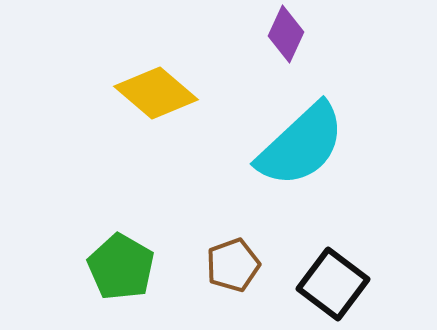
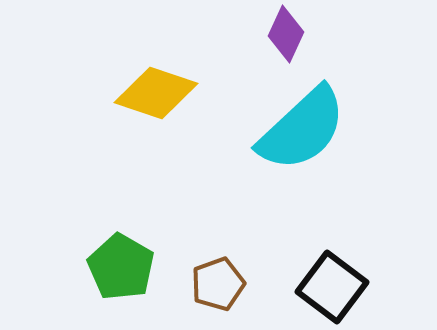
yellow diamond: rotated 22 degrees counterclockwise
cyan semicircle: moved 1 px right, 16 px up
brown pentagon: moved 15 px left, 19 px down
black square: moved 1 px left, 3 px down
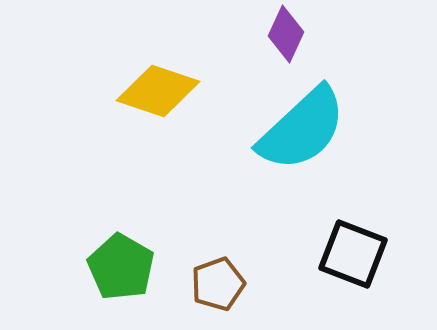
yellow diamond: moved 2 px right, 2 px up
black square: moved 21 px right, 33 px up; rotated 16 degrees counterclockwise
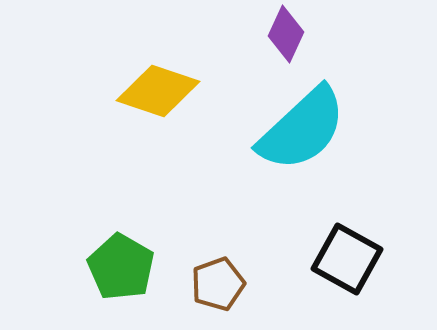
black square: moved 6 px left, 5 px down; rotated 8 degrees clockwise
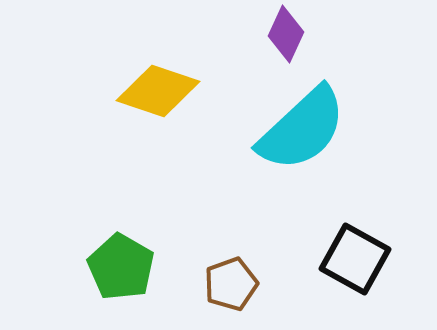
black square: moved 8 px right
brown pentagon: moved 13 px right
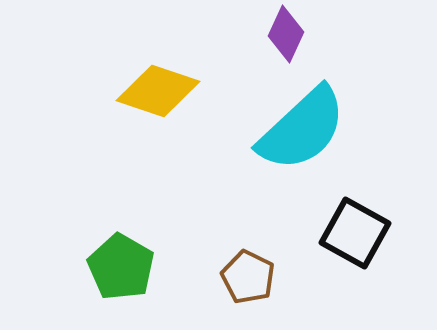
black square: moved 26 px up
brown pentagon: moved 17 px right, 7 px up; rotated 26 degrees counterclockwise
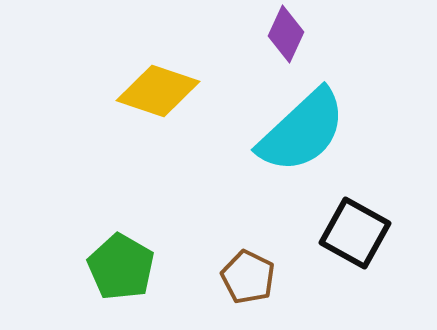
cyan semicircle: moved 2 px down
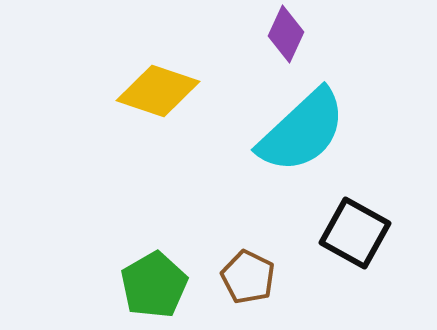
green pentagon: moved 33 px right, 18 px down; rotated 12 degrees clockwise
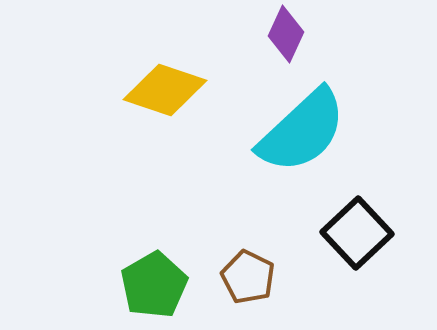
yellow diamond: moved 7 px right, 1 px up
black square: moved 2 px right; rotated 18 degrees clockwise
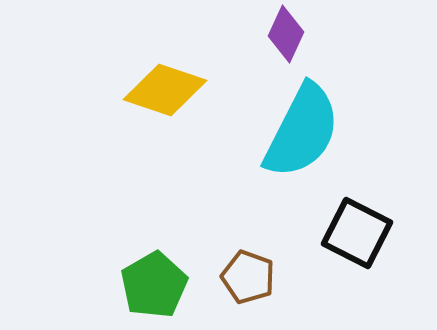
cyan semicircle: rotated 20 degrees counterclockwise
black square: rotated 20 degrees counterclockwise
brown pentagon: rotated 6 degrees counterclockwise
